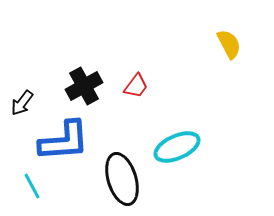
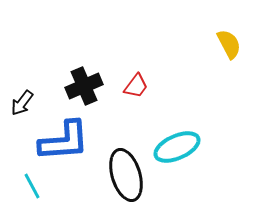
black cross: rotated 6 degrees clockwise
black ellipse: moved 4 px right, 4 px up
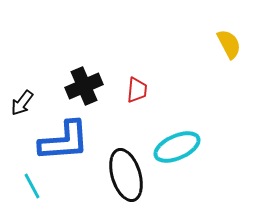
red trapezoid: moved 1 px right, 4 px down; rotated 32 degrees counterclockwise
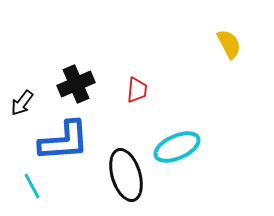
black cross: moved 8 px left, 2 px up
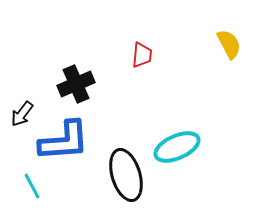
red trapezoid: moved 5 px right, 35 px up
black arrow: moved 11 px down
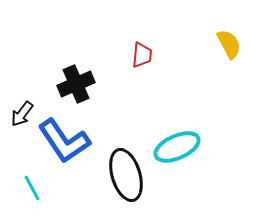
blue L-shape: rotated 60 degrees clockwise
cyan line: moved 2 px down
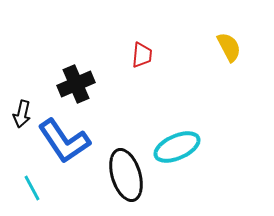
yellow semicircle: moved 3 px down
black arrow: rotated 24 degrees counterclockwise
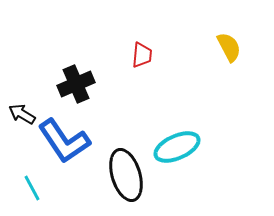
black arrow: rotated 108 degrees clockwise
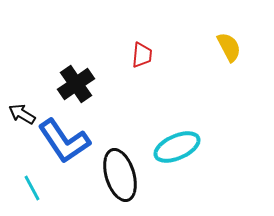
black cross: rotated 12 degrees counterclockwise
black ellipse: moved 6 px left
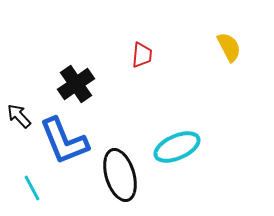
black arrow: moved 3 px left, 2 px down; rotated 16 degrees clockwise
blue L-shape: rotated 12 degrees clockwise
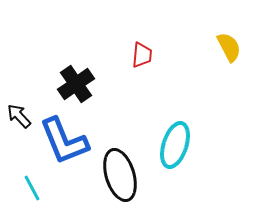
cyan ellipse: moved 2 px left, 2 px up; rotated 48 degrees counterclockwise
